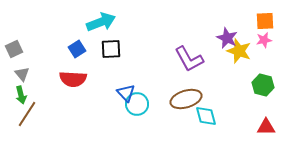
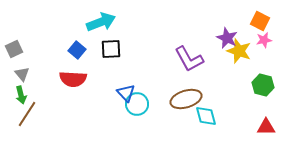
orange square: moved 5 px left; rotated 30 degrees clockwise
blue square: moved 1 px down; rotated 18 degrees counterclockwise
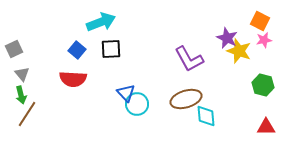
cyan diamond: rotated 10 degrees clockwise
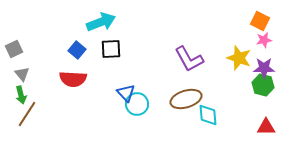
purple star: moved 37 px right, 30 px down; rotated 25 degrees counterclockwise
yellow star: moved 7 px down
cyan diamond: moved 2 px right, 1 px up
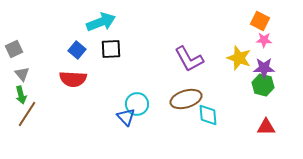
pink star: rotated 14 degrees clockwise
blue triangle: moved 24 px down
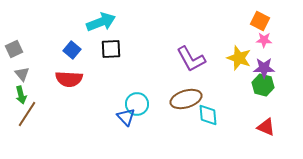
blue square: moved 5 px left
purple L-shape: moved 2 px right
red semicircle: moved 4 px left
red triangle: rotated 24 degrees clockwise
